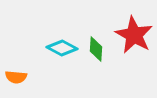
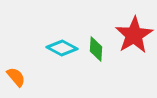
red star: rotated 12 degrees clockwise
orange semicircle: rotated 135 degrees counterclockwise
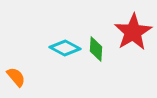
red star: moved 1 px left, 3 px up
cyan diamond: moved 3 px right
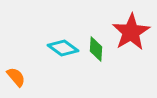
red star: moved 2 px left
cyan diamond: moved 2 px left; rotated 8 degrees clockwise
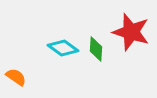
red star: rotated 24 degrees counterclockwise
orange semicircle: rotated 15 degrees counterclockwise
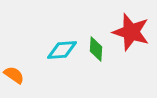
cyan diamond: moved 1 px left, 2 px down; rotated 40 degrees counterclockwise
orange semicircle: moved 2 px left, 2 px up
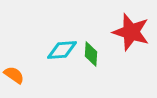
green diamond: moved 5 px left, 5 px down
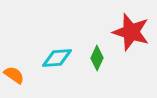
cyan diamond: moved 5 px left, 8 px down
green diamond: moved 6 px right, 4 px down; rotated 20 degrees clockwise
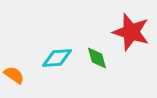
green diamond: rotated 40 degrees counterclockwise
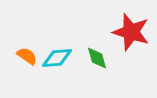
orange semicircle: moved 13 px right, 19 px up
